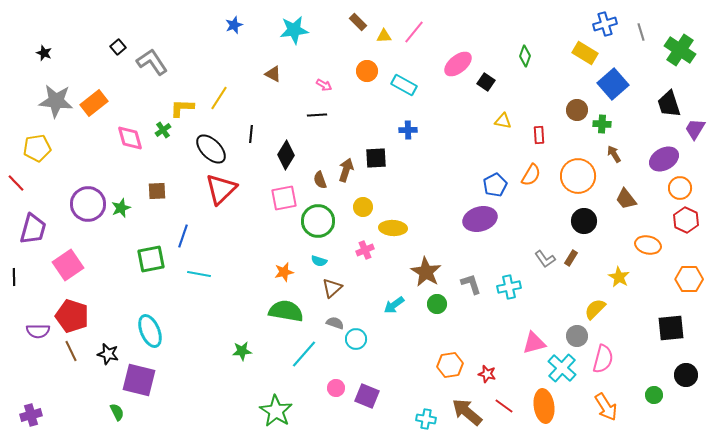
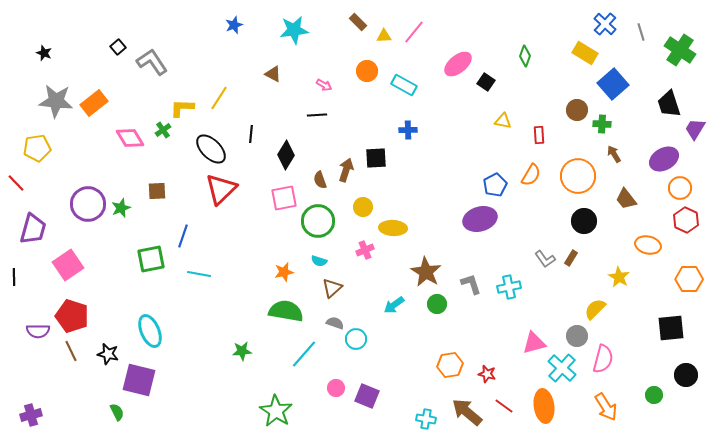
blue cross at (605, 24): rotated 30 degrees counterclockwise
pink diamond at (130, 138): rotated 16 degrees counterclockwise
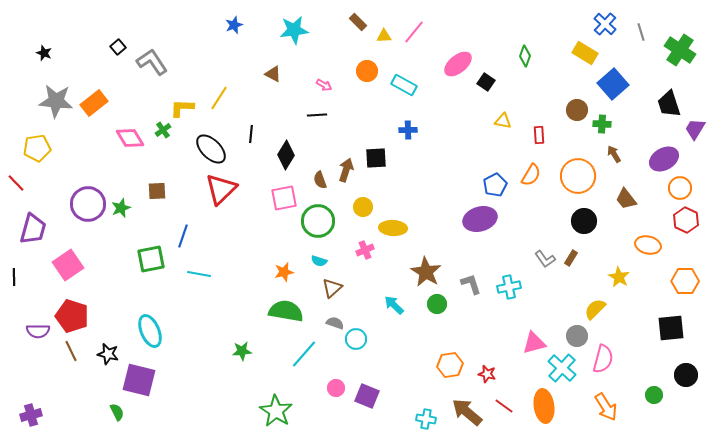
orange hexagon at (689, 279): moved 4 px left, 2 px down
cyan arrow at (394, 305): rotated 80 degrees clockwise
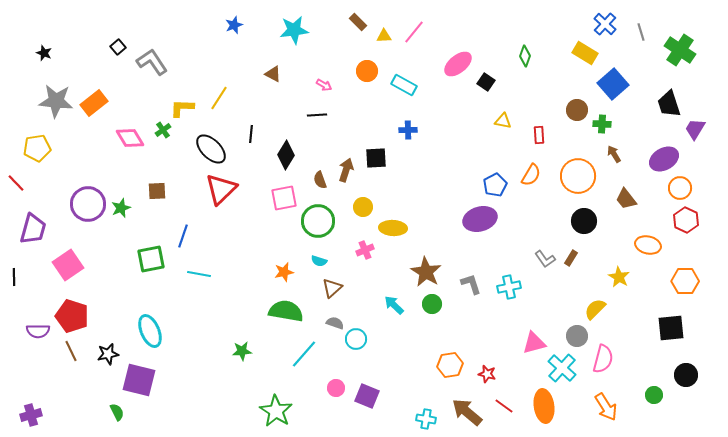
green circle at (437, 304): moved 5 px left
black star at (108, 354): rotated 25 degrees counterclockwise
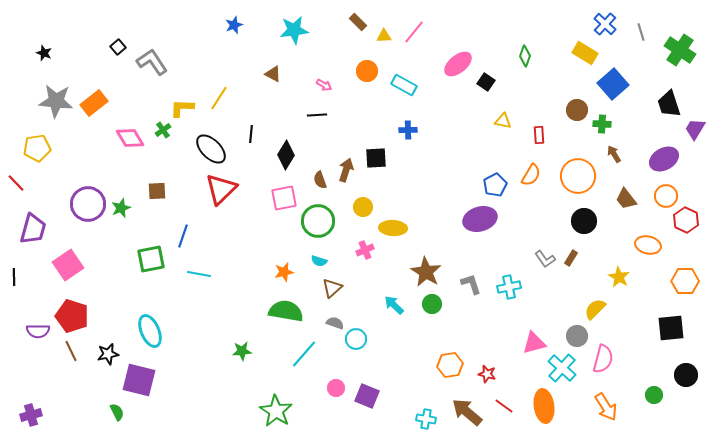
orange circle at (680, 188): moved 14 px left, 8 px down
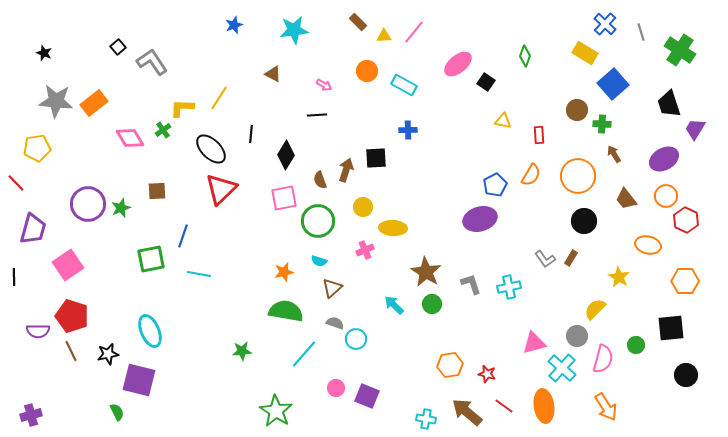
green circle at (654, 395): moved 18 px left, 50 px up
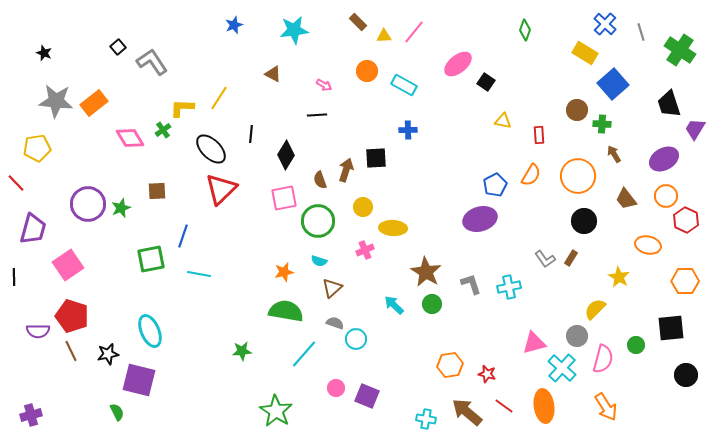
green diamond at (525, 56): moved 26 px up
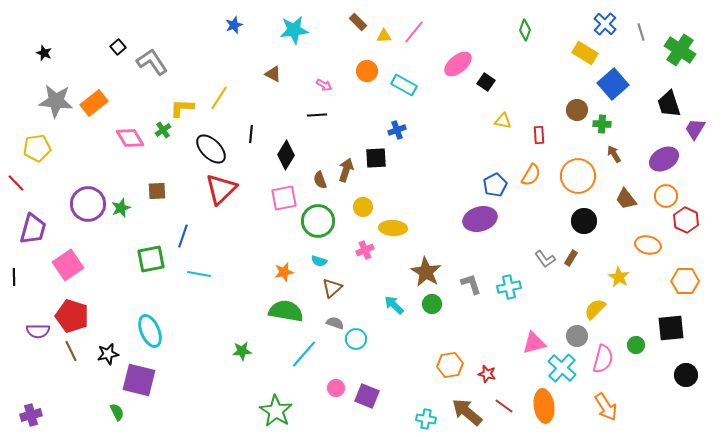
blue cross at (408, 130): moved 11 px left; rotated 18 degrees counterclockwise
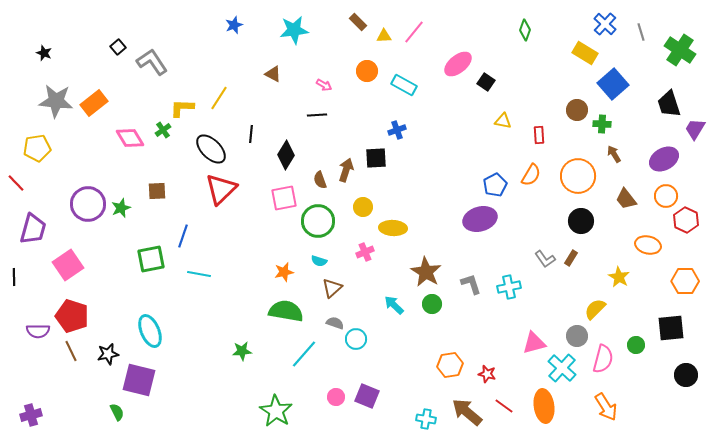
black circle at (584, 221): moved 3 px left
pink cross at (365, 250): moved 2 px down
pink circle at (336, 388): moved 9 px down
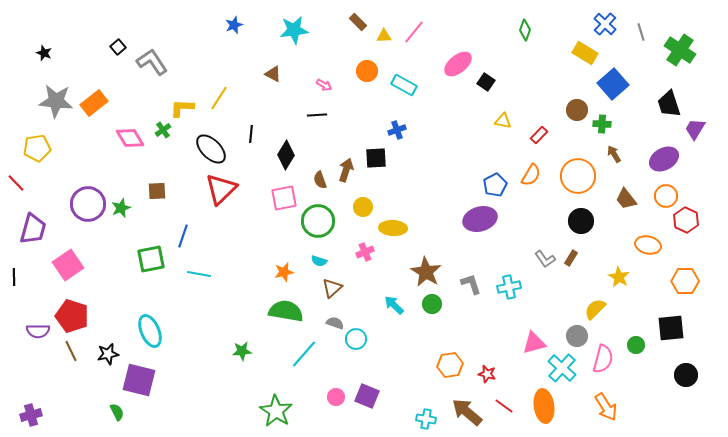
red rectangle at (539, 135): rotated 48 degrees clockwise
